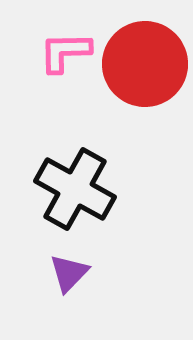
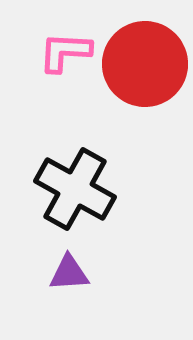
pink L-shape: rotated 4 degrees clockwise
purple triangle: rotated 42 degrees clockwise
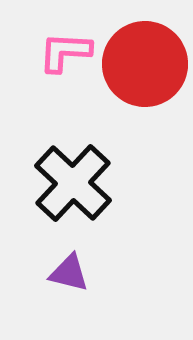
black cross: moved 2 px left, 6 px up; rotated 14 degrees clockwise
purple triangle: rotated 18 degrees clockwise
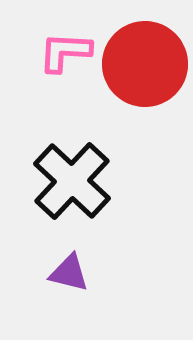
black cross: moved 1 px left, 2 px up
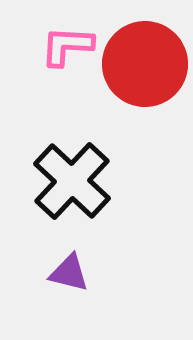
pink L-shape: moved 2 px right, 6 px up
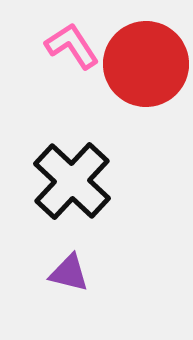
pink L-shape: moved 5 px right; rotated 54 degrees clockwise
red circle: moved 1 px right
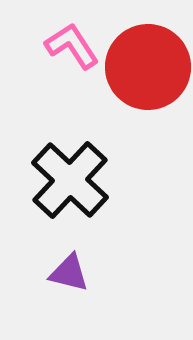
red circle: moved 2 px right, 3 px down
black cross: moved 2 px left, 1 px up
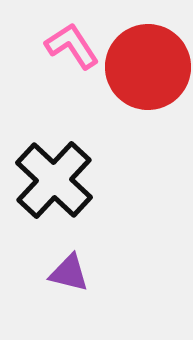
black cross: moved 16 px left
